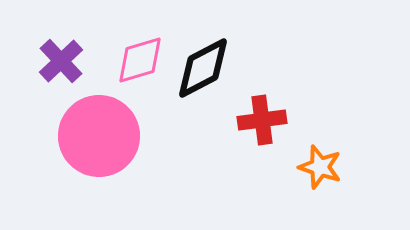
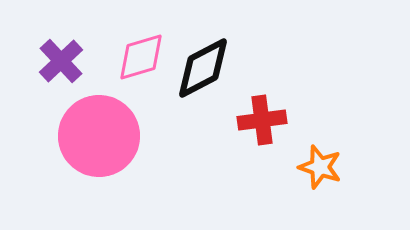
pink diamond: moved 1 px right, 3 px up
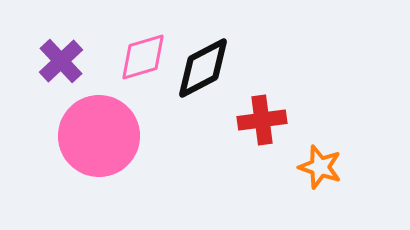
pink diamond: moved 2 px right
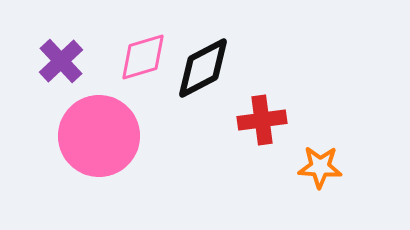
orange star: rotated 15 degrees counterclockwise
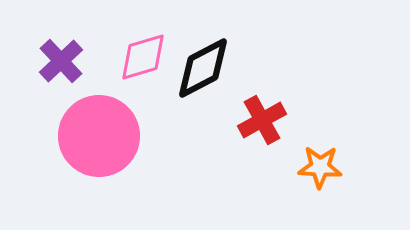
red cross: rotated 21 degrees counterclockwise
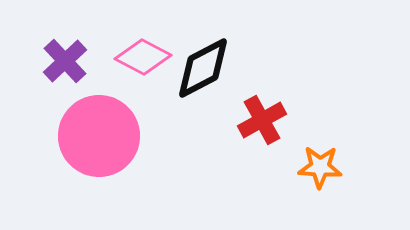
pink diamond: rotated 44 degrees clockwise
purple cross: moved 4 px right
